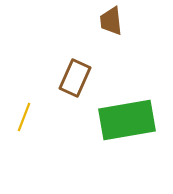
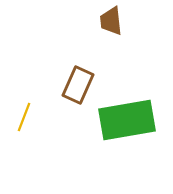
brown rectangle: moved 3 px right, 7 px down
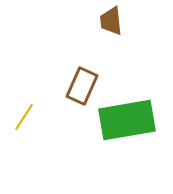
brown rectangle: moved 4 px right, 1 px down
yellow line: rotated 12 degrees clockwise
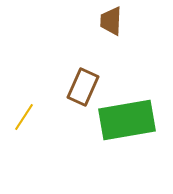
brown trapezoid: rotated 8 degrees clockwise
brown rectangle: moved 1 px right, 1 px down
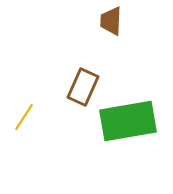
green rectangle: moved 1 px right, 1 px down
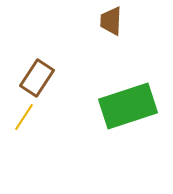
brown rectangle: moved 46 px left, 9 px up; rotated 9 degrees clockwise
green rectangle: moved 15 px up; rotated 8 degrees counterclockwise
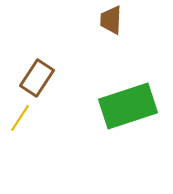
brown trapezoid: moved 1 px up
yellow line: moved 4 px left, 1 px down
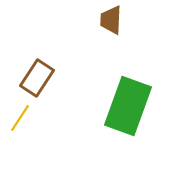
green rectangle: rotated 52 degrees counterclockwise
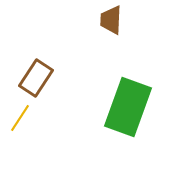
brown rectangle: moved 1 px left
green rectangle: moved 1 px down
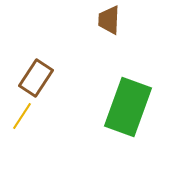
brown trapezoid: moved 2 px left
yellow line: moved 2 px right, 2 px up
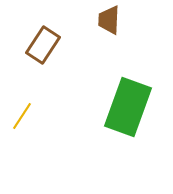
brown rectangle: moved 7 px right, 33 px up
